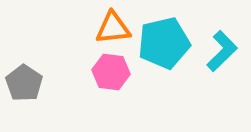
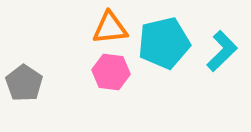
orange triangle: moved 3 px left
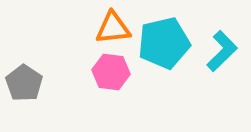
orange triangle: moved 3 px right
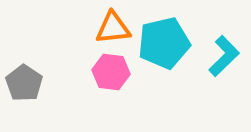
cyan L-shape: moved 2 px right, 5 px down
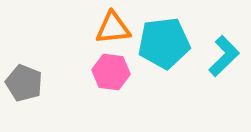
cyan pentagon: rotated 6 degrees clockwise
gray pentagon: rotated 12 degrees counterclockwise
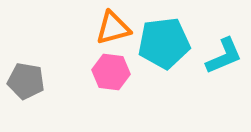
orange triangle: rotated 9 degrees counterclockwise
cyan L-shape: rotated 21 degrees clockwise
gray pentagon: moved 2 px right, 2 px up; rotated 12 degrees counterclockwise
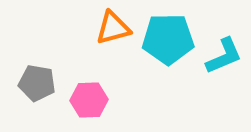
cyan pentagon: moved 4 px right, 4 px up; rotated 6 degrees clockwise
pink hexagon: moved 22 px left, 28 px down; rotated 9 degrees counterclockwise
gray pentagon: moved 11 px right, 2 px down
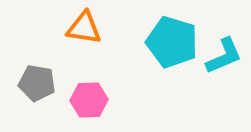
orange triangle: moved 29 px left; rotated 24 degrees clockwise
cyan pentagon: moved 4 px right, 3 px down; rotated 18 degrees clockwise
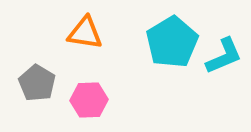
orange triangle: moved 1 px right, 5 px down
cyan pentagon: rotated 24 degrees clockwise
gray pentagon: rotated 21 degrees clockwise
